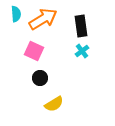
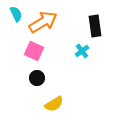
cyan semicircle: rotated 21 degrees counterclockwise
orange arrow: moved 3 px down
black rectangle: moved 14 px right
black circle: moved 3 px left
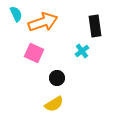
orange arrow: rotated 12 degrees clockwise
pink square: moved 2 px down
black circle: moved 20 px right
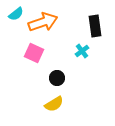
cyan semicircle: rotated 77 degrees clockwise
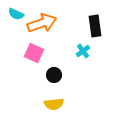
cyan semicircle: rotated 63 degrees clockwise
orange arrow: moved 1 px left, 1 px down
cyan cross: moved 1 px right
black circle: moved 3 px left, 3 px up
yellow semicircle: rotated 24 degrees clockwise
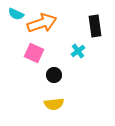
cyan cross: moved 5 px left
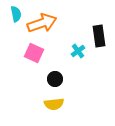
cyan semicircle: rotated 126 degrees counterclockwise
black rectangle: moved 4 px right, 10 px down
black circle: moved 1 px right, 4 px down
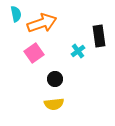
pink square: rotated 30 degrees clockwise
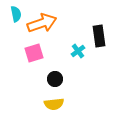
pink square: rotated 18 degrees clockwise
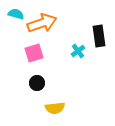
cyan semicircle: rotated 63 degrees counterclockwise
black circle: moved 18 px left, 4 px down
yellow semicircle: moved 1 px right, 4 px down
